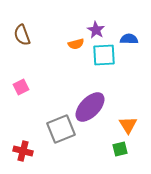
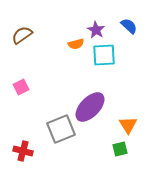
brown semicircle: rotated 75 degrees clockwise
blue semicircle: moved 13 px up; rotated 42 degrees clockwise
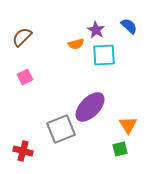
brown semicircle: moved 2 px down; rotated 10 degrees counterclockwise
pink square: moved 4 px right, 10 px up
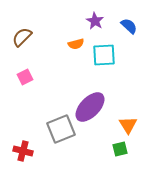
purple star: moved 1 px left, 9 px up
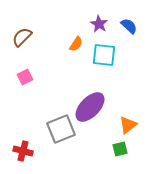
purple star: moved 4 px right, 3 px down
orange semicircle: rotated 42 degrees counterclockwise
cyan square: rotated 10 degrees clockwise
orange triangle: rotated 24 degrees clockwise
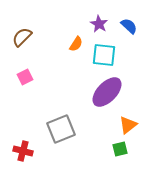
purple ellipse: moved 17 px right, 15 px up
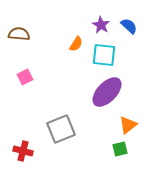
purple star: moved 2 px right, 1 px down
brown semicircle: moved 3 px left, 3 px up; rotated 50 degrees clockwise
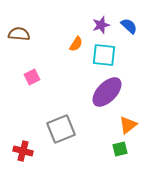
purple star: rotated 24 degrees clockwise
pink square: moved 7 px right
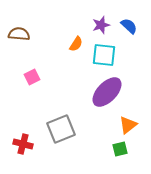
red cross: moved 7 px up
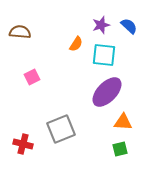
brown semicircle: moved 1 px right, 2 px up
orange triangle: moved 5 px left, 3 px up; rotated 42 degrees clockwise
